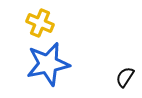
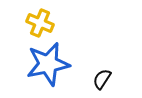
black semicircle: moved 23 px left, 2 px down
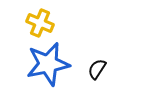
black semicircle: moved 5 px left, 10 px up
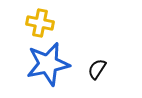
yellow cross: rotated 12 degrees counterclockwise
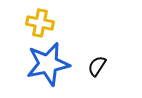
black semicircle: moved 3 px up
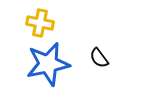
black semicircle: moved 2 px right, 8 px up; rotated 70 degrees counterclockwise
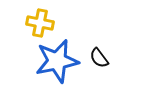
blue star: moved 9 px right, 3 px up
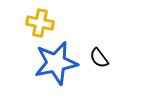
blue star: moved 1 px left, 2 px down
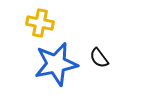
blue star: moved 1 px down
